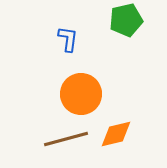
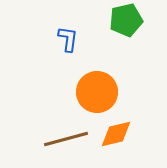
orange circle: moved 16 px right, 2 px up
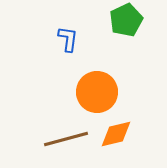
green pentagon: rotated 12 degrees counterclockwise
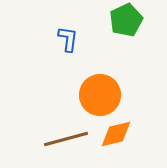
orange circle: moved 3 px right, 3 px down
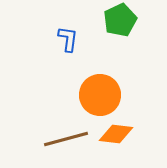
green pentagon: moved 6 px left
orange diamond: rotated 20 degrees clockwise
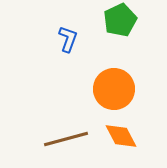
blue L-shape: rotated 12 degrees clockwise
orange circle: moved 14 px right, 6 px up
orange diamond: moved 5 px right, 2 px down; rotated 56 degrees clockwise
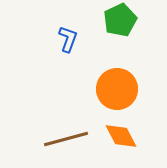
orange circle: moved 3 px right
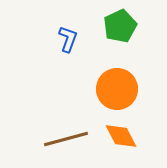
green pentagon: moved 6 px down
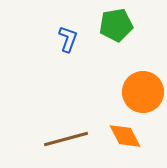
green pentagon: moved 4 px left, 1 px up; rotated 16 degrees clockwise
orange circle: moved 26 px right, 3 px down
orange diamond: moved 4 px right
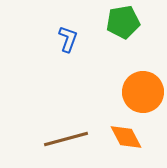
green pentagon: moved 7 px right, 3 px up
orange diamond: moved 1 px right, 1 px down
